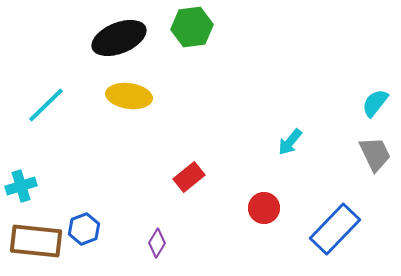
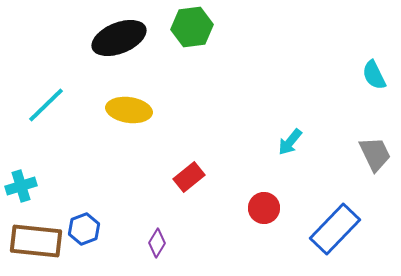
yellow ellipse: moved 14 px down
cyan semicircle: moved 1 px left, 28 px up; rotated 64 degrees counterclockwise
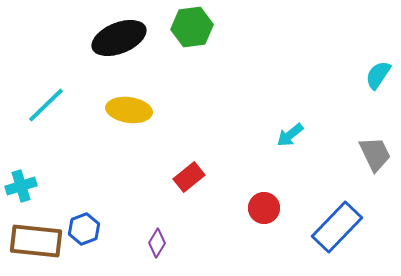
cyan semicircle: moved 4 px right; rotated 60 degrees clockwise
cyan arrow: moved 7 px up; rotated 12 degrees clockwise
blue rectangle: moved 2 px right, 2 px up
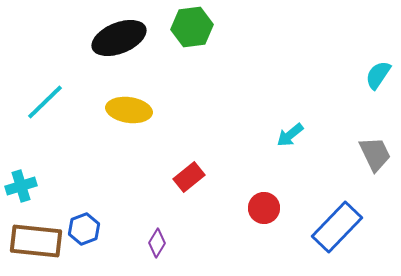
cyan line: moved 1 px left, 3 px up
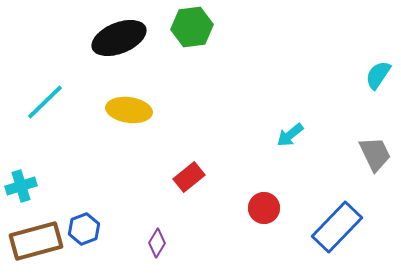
brown rectangle: rotated 21 degrees counterclockwise
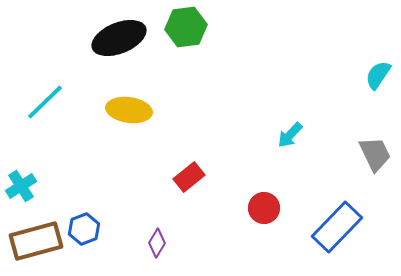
green hexagon: moved 6 px left
cyan arrow: rotated 8 degrees counterclockwise
cyan cross: rotated 16 degrees counterclockwise
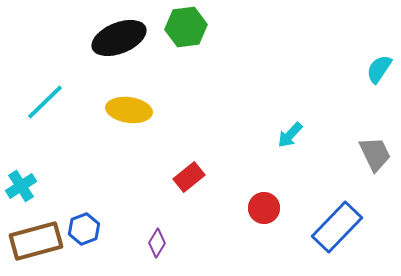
cyan semicircle: moved 1 px right, 6 px up
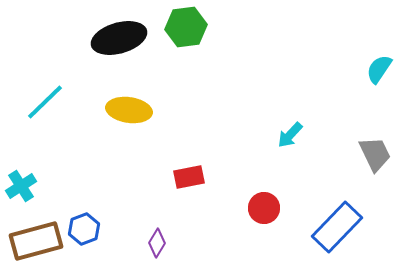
black ellipse: rotated 6 degrees clockwise
red rectangle: rotated 28 degrees clockwise
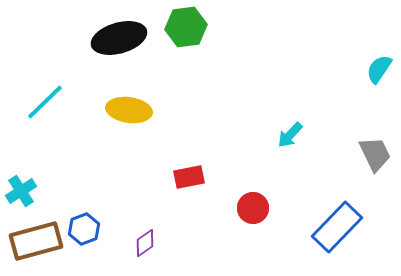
cyan cross: moved 5 px down
red circle: moved 11 px left
purple diamond: moved 12 px left; rotated 24 degrees clockwise
